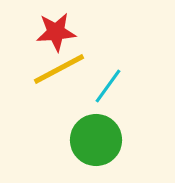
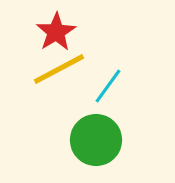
red star: rotated 27 degrees counterclockwise
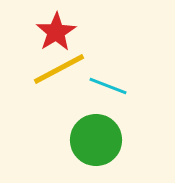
cyan line: rotated 75 degrees clockwise
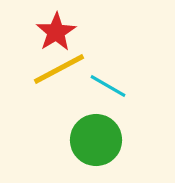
cyan line: rotated 9 degrees clockwise
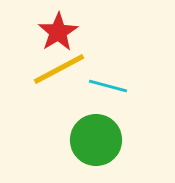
red star: moved 2 px right
cyan line: rotated 15 degrees counterclockwise
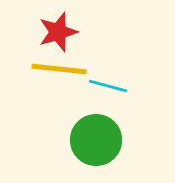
red star: rotated 15 degrees clockwise
yellow line: rotated 34 degrees clockwise
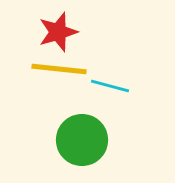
cyan line: moved 2 px right
green circle: moved 14 px left
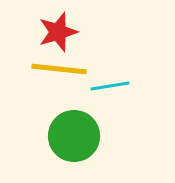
cyan line: rotated 24 degrees counterclockwise
green circle: moved 8 px left, 4 px up
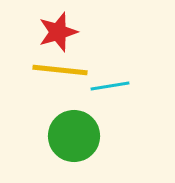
yellow line: moved 1 px right, 1 px down
